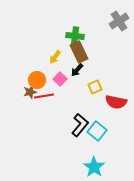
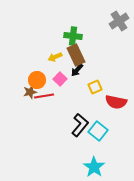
green cross: moved 2 px left
brown rectangle: moved 3 px left, 3 px down
yellow arrow: rotated 32 degrees clockwise
cyan square: moved 1 px right
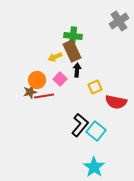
brown rectangle: moved 4 px left, 4 px up
black arrow: rotated 144 degrees clockwise
cyan square: moved 2 px left
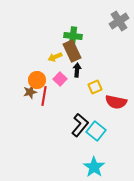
red line: rotated 72 degrees counterclockwise
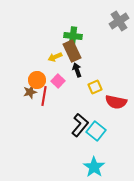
black arrow: rotated 24 degrees counterclockwise
pink square: moved 2 px left, 2 px down
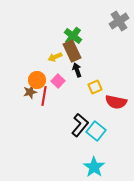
green cross: rotated 30 degrees clockwise
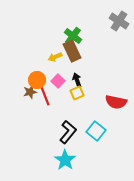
gray cross: rotated 24 degrees counterclockwise
black arrow: moved 10 px down
yellow square: moved 18 px left, 6 px down
red line: moved 1 px right; rotated 30 degrees counterclockwise
black L-shape: moved 12 px left, 7 px down
cyan star: moved 29 px left, 7 px up
